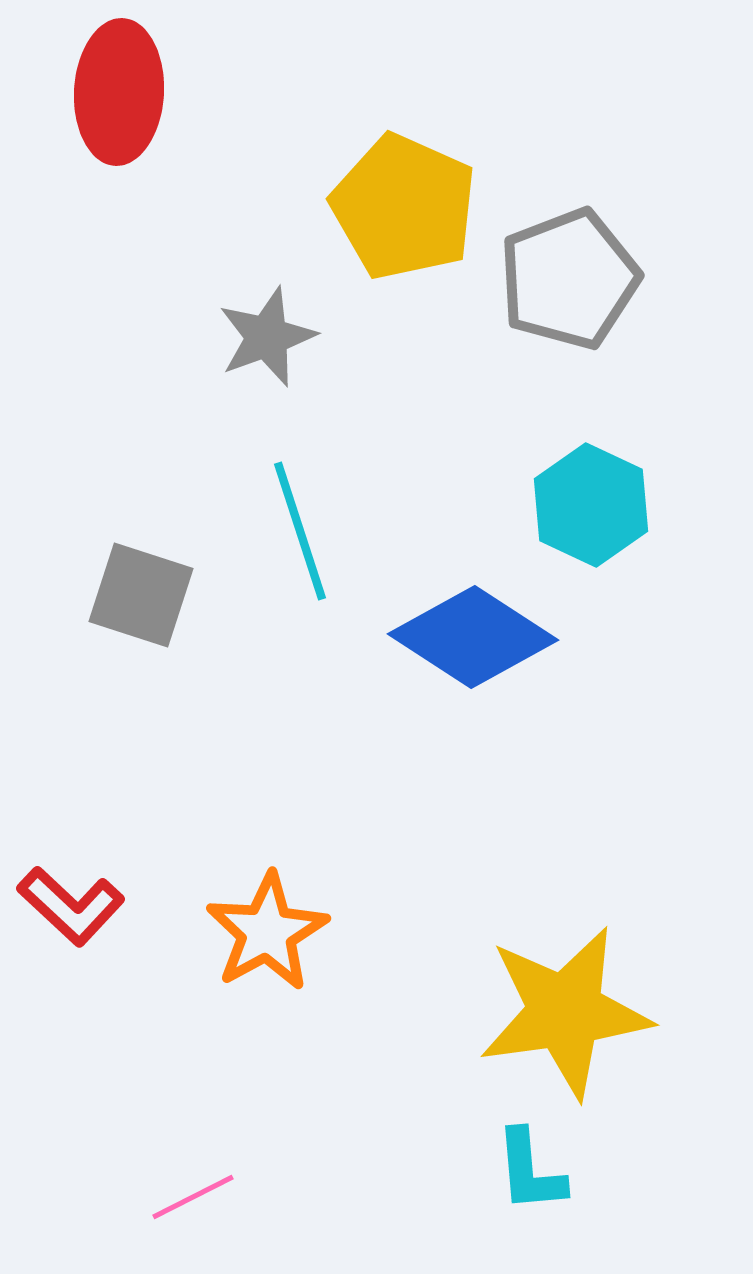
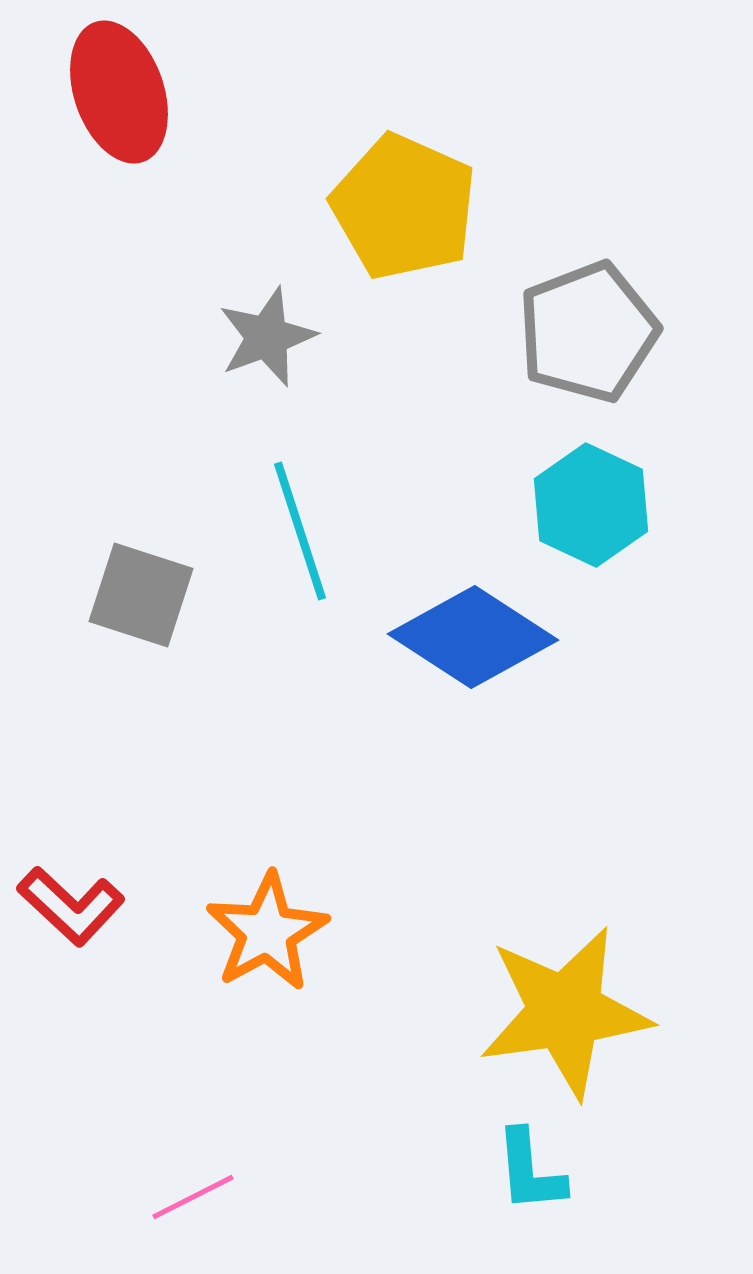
red ellipse: rotated 22 degrees counterclockwise
gray pentagon: moved 19 px right, 53 px down
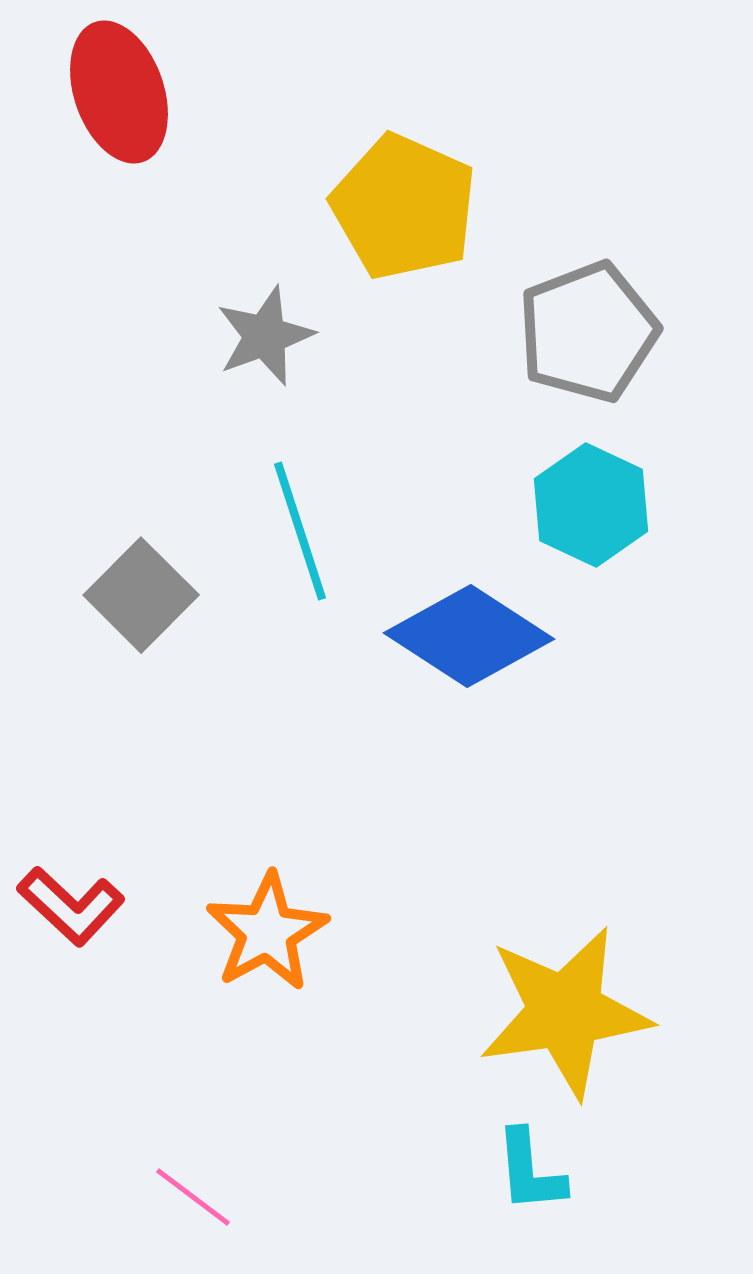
gray star: moved 2 px left, 1 px up
gray square: rotated 27 degrees clockwise
blue diamond: moved 4 px left, 1 px up
pink line: rotated 64 degrees clockwise
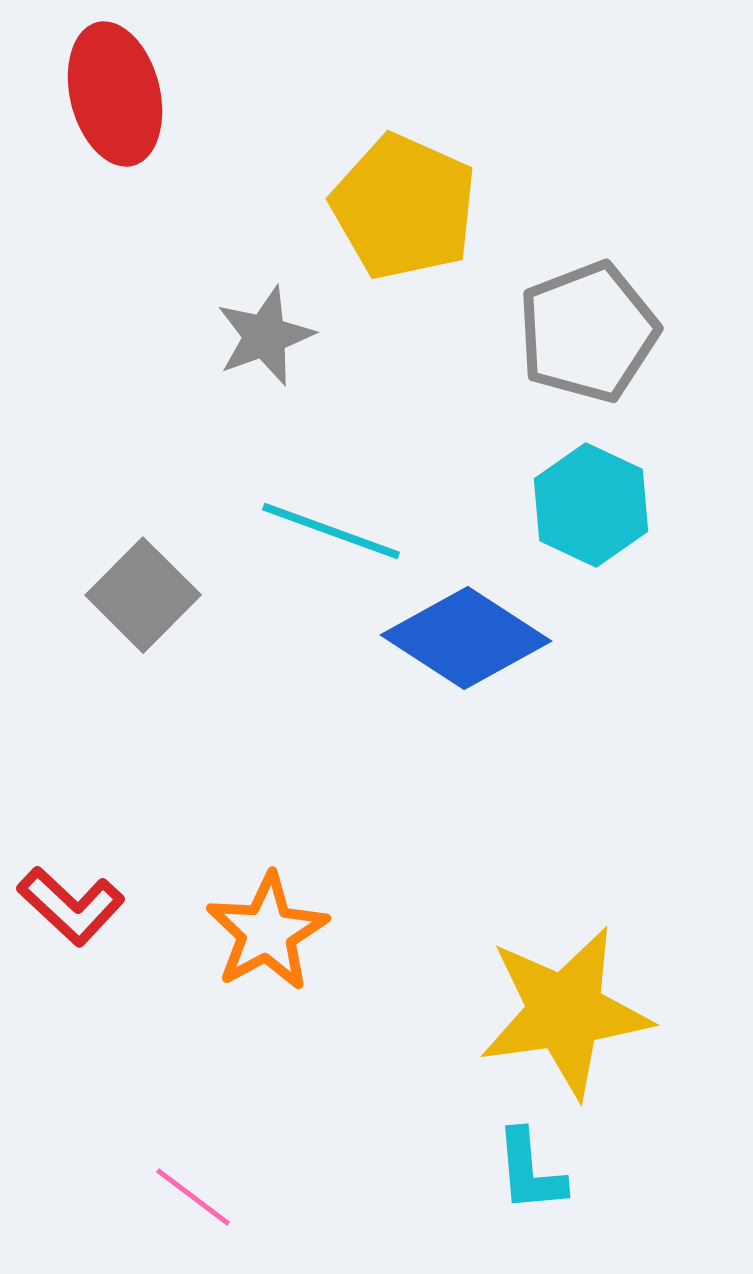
red ellipse: moved 4 px left, 2 px down; rotated 5 degrees clockwise
cyan line: moved 31 px right; rotated 52 degrees counterclockwise
gray square: moved 2 px right
blue diamond: moved 3 px left, 2 px down
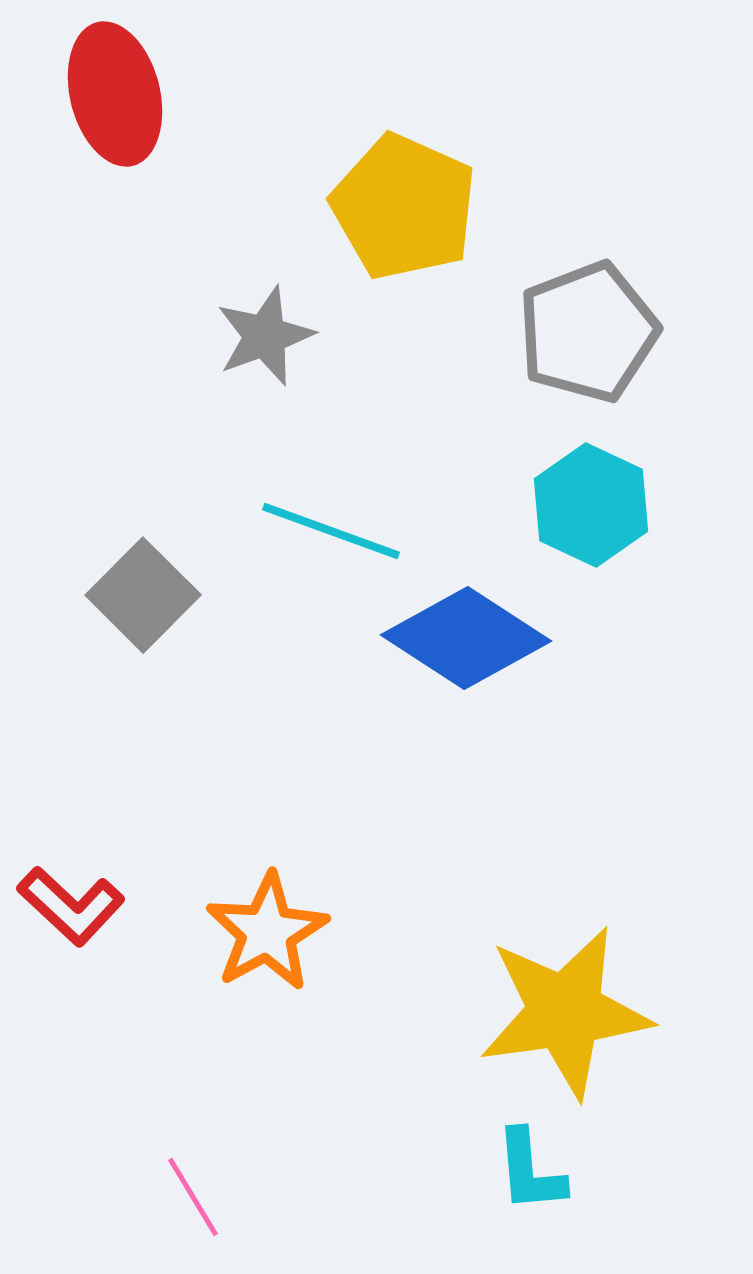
pink line: rotated 22 degrees clockwise
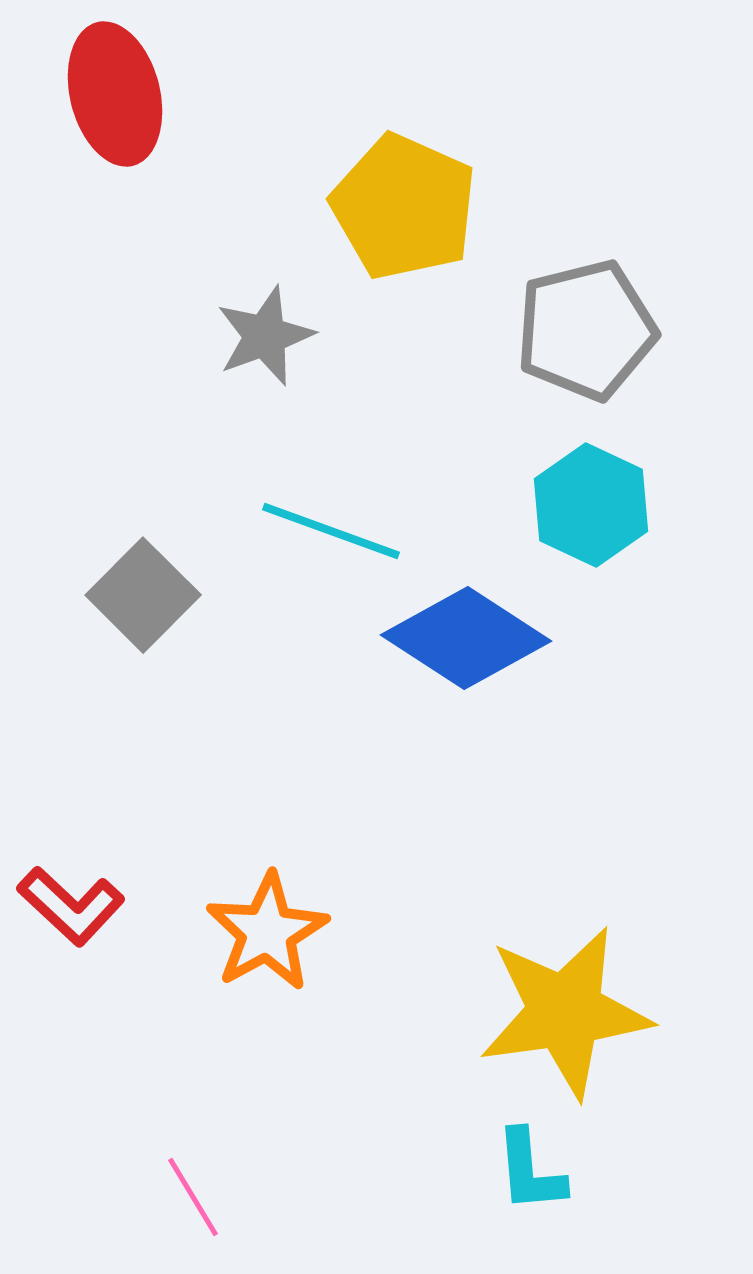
gray pentagon: moved 2 px left, 2 px up; rotated 7 degrees clockwise
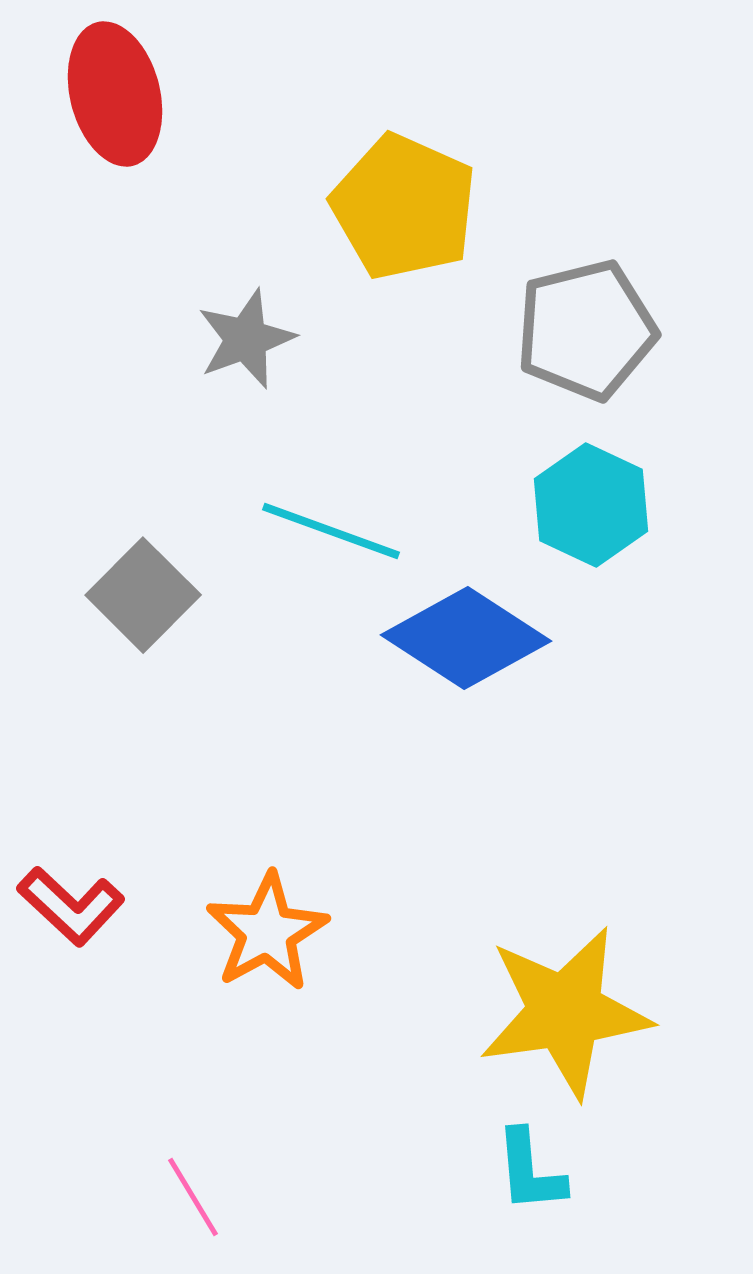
gray star: moved 19 px left, 3 px down
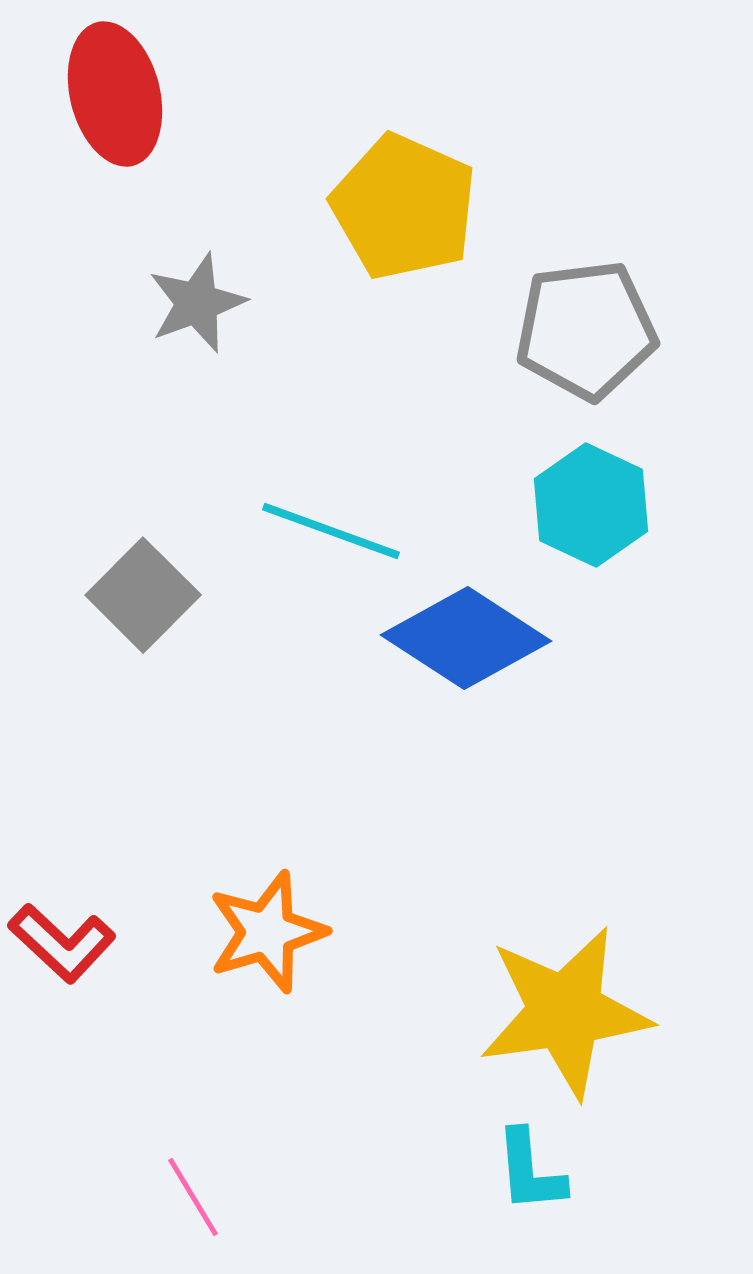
gray pentagon: rotated 7 degrees clockwise
gray star: moved 49 px left, 36 px up
red L-shape: moved 9 px left, 37 px down
orange star: rotated 12 degrees clockwise
